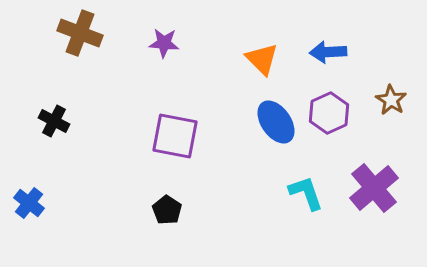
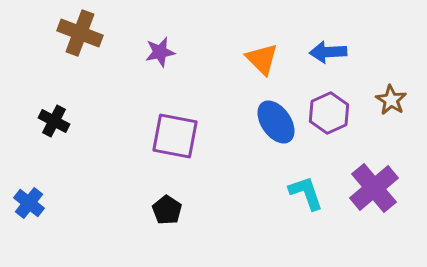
purple star: moved 4 px left, 9 px down; rotated 16 degrees counterclockwise
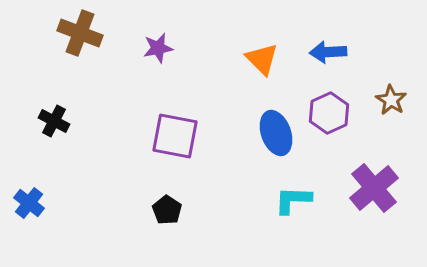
purple star: moved 2 px left, 4 px up
blue ellipse: moved 11 px down; rotated 15 degrees clockwise
cyan L-shape: moved 13 px left, 7 px down; rotated 69 degrees counterclockwise
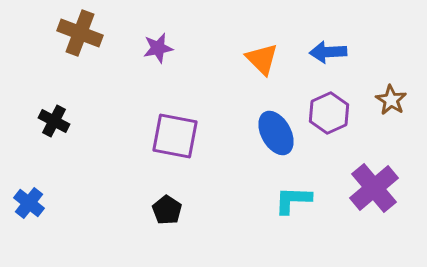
blue ellipse: rotated 9 degrees counterclockwise
